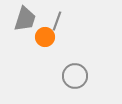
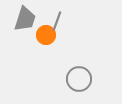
orange circle: moved 1 px right, 2 px up
gray circle: moved 4 px right, 3 px down
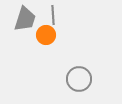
gray line: moved 4 px left, 6 px up; rotated 24 degrees counterclockwise
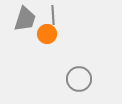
orange circle: moved 1 px right, 1 px up
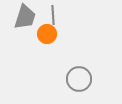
gray trapezoid: moved 2 px up
